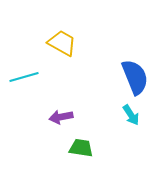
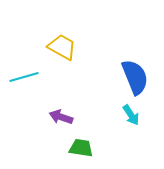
yellow trapezoid: moved 4 px down
purple arrow: rotated 30 degrees clockwise
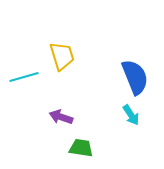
yellow trapezoid: moved 9 px down; rotated 44 degrees clockwise
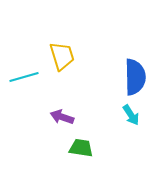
blue semicircle: rotated 21 degrees clockwise
purple arrow: moved 1 px right
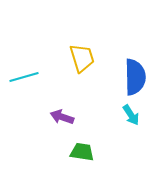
yellow trapezoid: moved 20 px right, 2 px down
green trapezoid: moved 1 px right, 4 px down
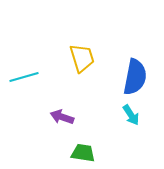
blue semicircle: rotated 12 degrees clockwise
green trapezoid: moved 1 px right, 1 px down
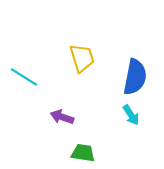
cyan line: rotated 48 degrees clockwise
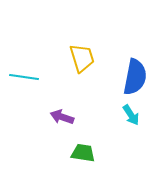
cyan line: rotated 24 degrees counterclockwise
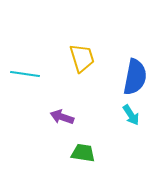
cyan line: moved 1 px right, 3 px up
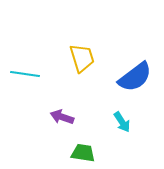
blue semicircle: rotated 42 degrees clockwise
cyan arrow: moved 9 px left, 7 px down
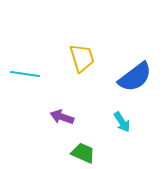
green trapezoid: rotated 15 degrees clockwise
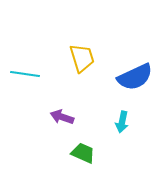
blue semicircle: rotated 12 degrees clockwise
cyan arrow: rotated 45 degrees clockwise
